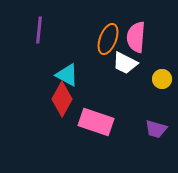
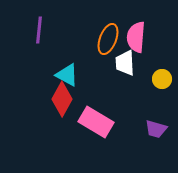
white trapezoid: rotated 60 degrees clockwise
pink rectangle: rotated 12 degrees clockwise
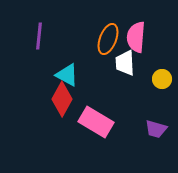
purple line: moved 6 px down
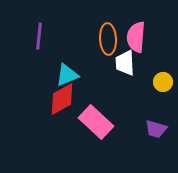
orange ellipse: rotated 24 degrees counterclockwise
cyan triangle: rotated 50 degrees counterclockwise
yellow circle: moved 1 px right, 3 px down
red diamond: rotated 32 degrees clockwise
pink rectangle: rotated 12 degrees clockwise
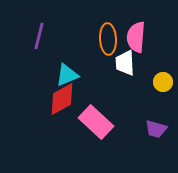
purple line: rotated 8 degrees clockwise
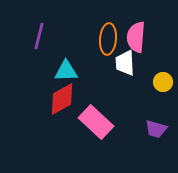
orange ellipse: rotated 8 degrees clockwise
cyan triangle: moved 1 px left, 4 px up; rotated 20 degrees clockwise
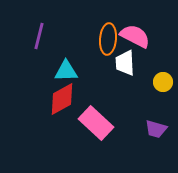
pink semicircle: moved 1 px left, 1 px up; rotated 112 degrees clockwise
pink rectangle: moved 1 px down
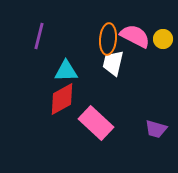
white trapezoid: moved 12 px left; rotated 16 degrees clockwise
yellow circle: moved 43 px up
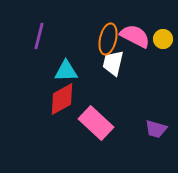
orange ellipse: rotated 8 degrees clockwise
